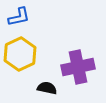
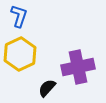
blue L-shape: moved 1 px up; rotated 60 degrees counterclockwise
black semicircle: rotated 60 degrees counterclockwise
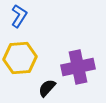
blue L-shape: rotated 15 degrees clockwise
yellow hexagon: moved 4 px down; rotated 20 degrees clockwise
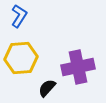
yellow hexagon: moved 1 px right
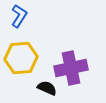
purple cross: moved 7 px left, 1 px down
black semicircle: rotated 72 degrees clockwise
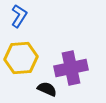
black semicircle: moved 1 px down
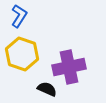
yellow hexagon: moved 1 px right, 4 px up; rotated 24 degrees clockwise
purple cross: moved 2 px left, 1 px up
